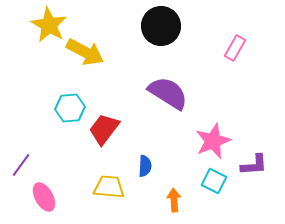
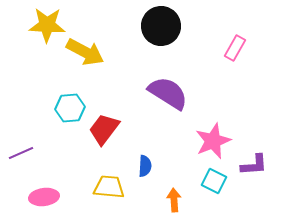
yellow star: moved 2 px left; rotated 27 degrees counterclockwise
purple line: moved 12 px up; rotated 30 degrees clockwise
pink ellipse: rotated 68 degrees counterclockwise
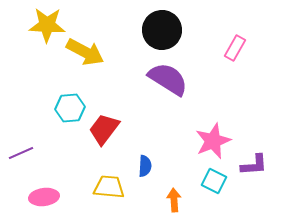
black circle: moved 1 px right, 4 px down
purple semicircle: moved 14 px up
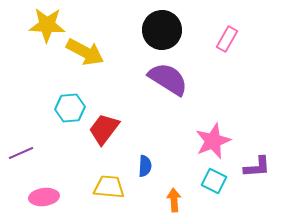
pink rectangle: moved 8 px left, 9 px up
purple L-shape: moved 3 px right, 2 px down
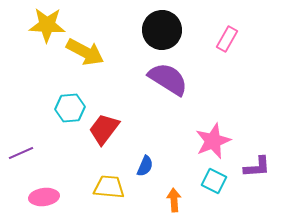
blue semicircle: rotated 20 degrees clockwise
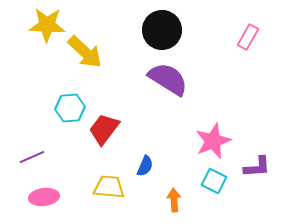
pink rectangle: moved 21 px right, 2 px up
yellow arrow: rotated 15 degrees clockwise
purple line: moved 11 px right, 4 px down
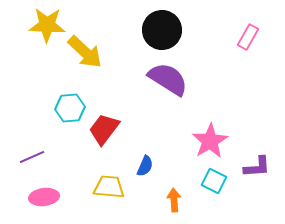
pink star: moved 3 px left; rotated 9 degrees counterclockwise
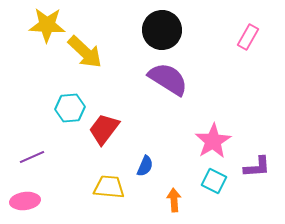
pink star: moved 3 px right
pink ellipse: moved 19 px left, 4 px down
